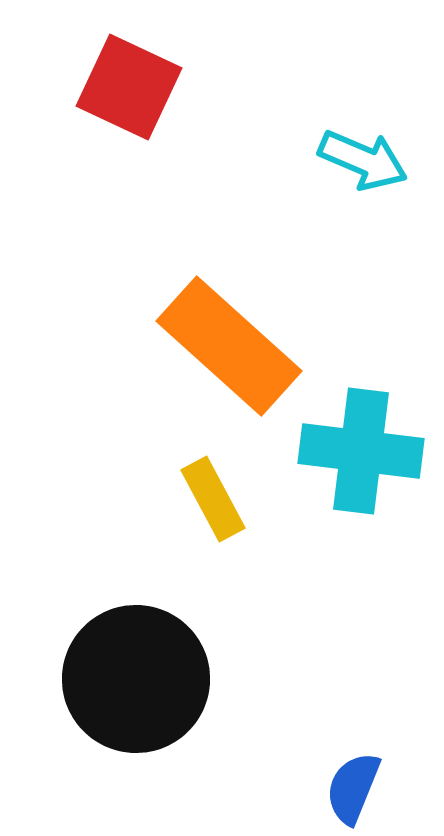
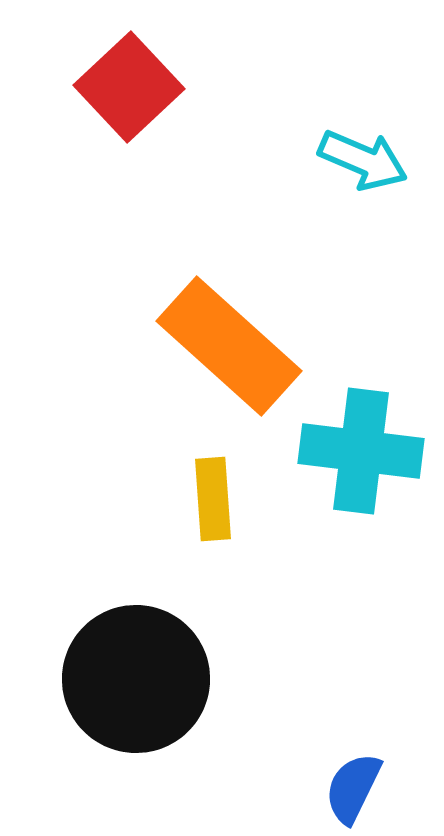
red square: rotated 22 degrees clockwise
yellow rectangle: rotated 24 degrees clockwise
blue semicircle: rotated 4 degrees clockwise
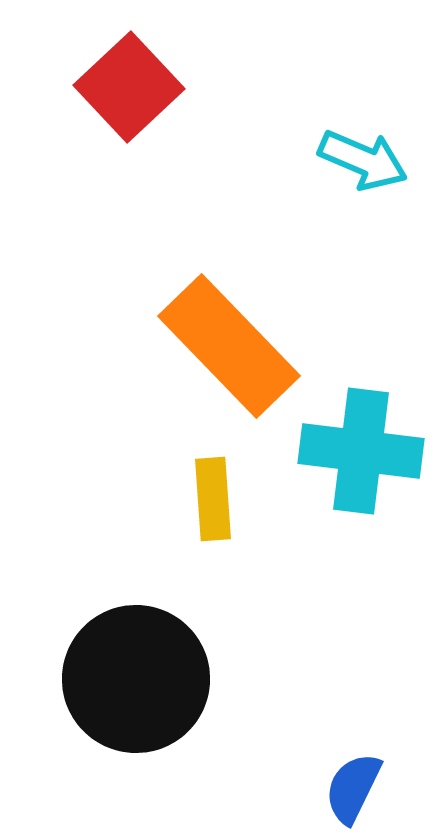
orange rectangle: rotated 4 degrees clockwise
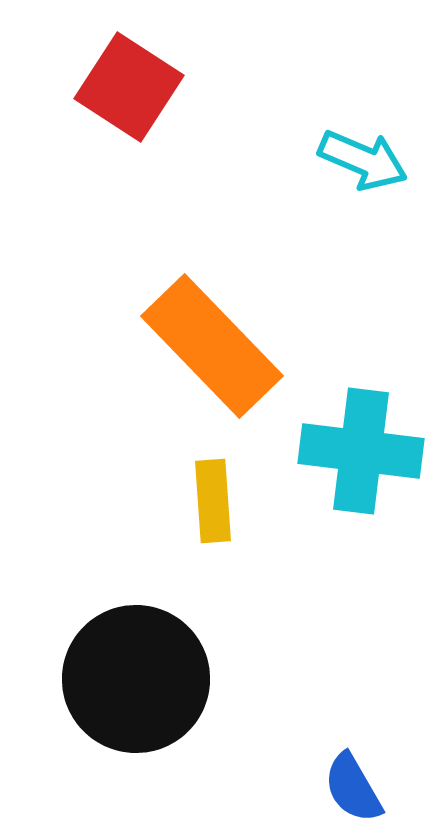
red square: rotated 14 degrees counterclockwise
orange rectangle: moved 17 px left
yellow rectangle: moved 2 px down
blue semicircle: rotated 56 degrees counterclockwise
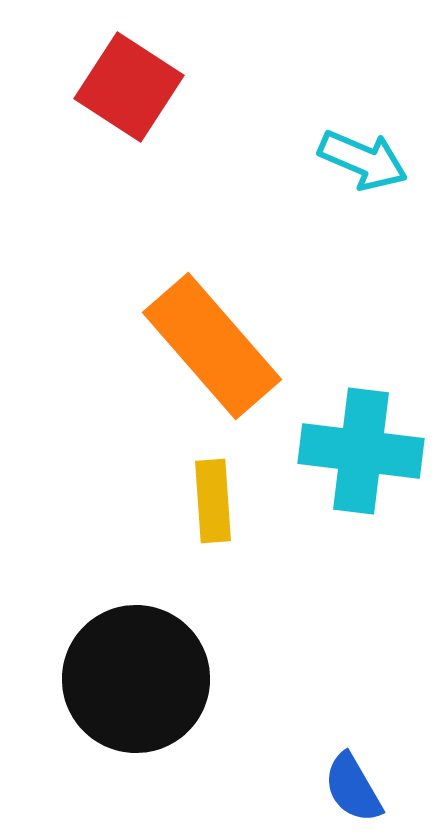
orange rectangle: rotated 3 degrees clockwise
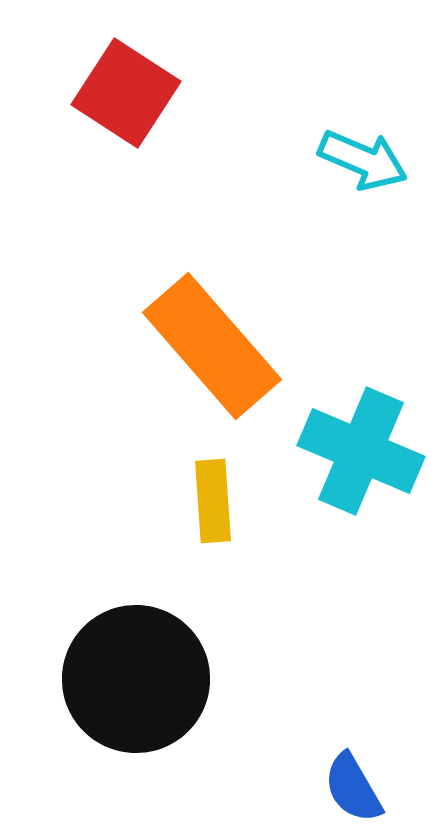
red square: moved 3 px left, 6 px down
cyan cross: rotated 16 degrees clockwise
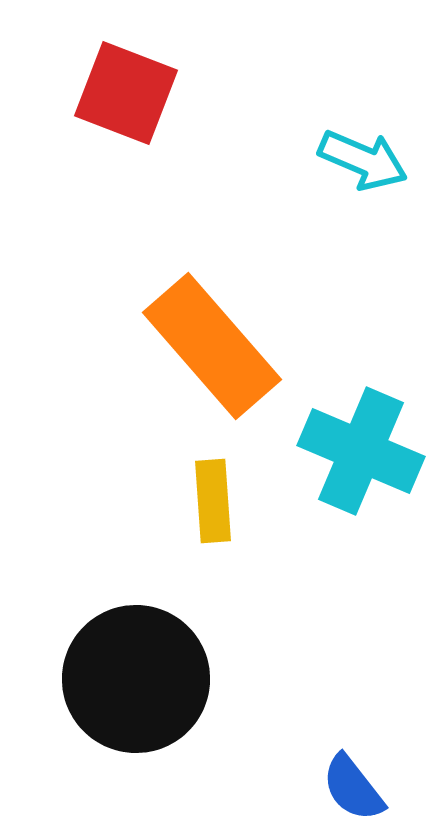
red square: rotated 12 degrees counterclockwise
blue semicircle: rotated 8 degrees counterclockwise
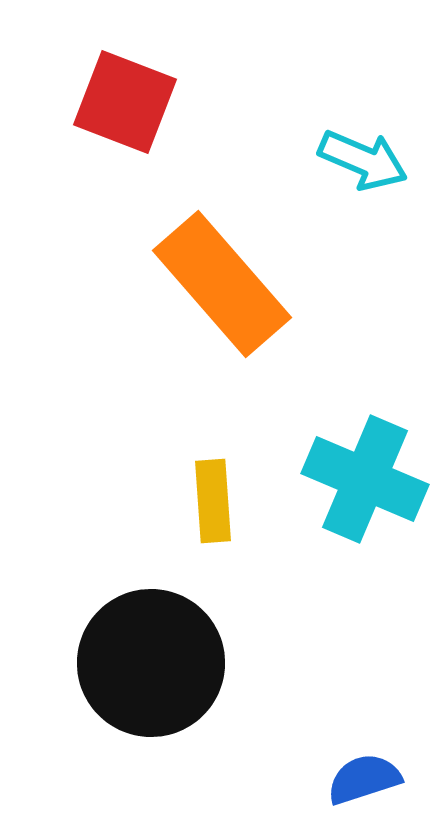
red square: moved 1 px left, 9 px down
orange rectangle: moved 10 px right, 62 px up
cyan cross: moved 4 px right, 28 px down
black circle: moved 15 px right, 16 px up
blue semicircle: moved 11 px right, 9 px up; rotated 110 degrees clockwise
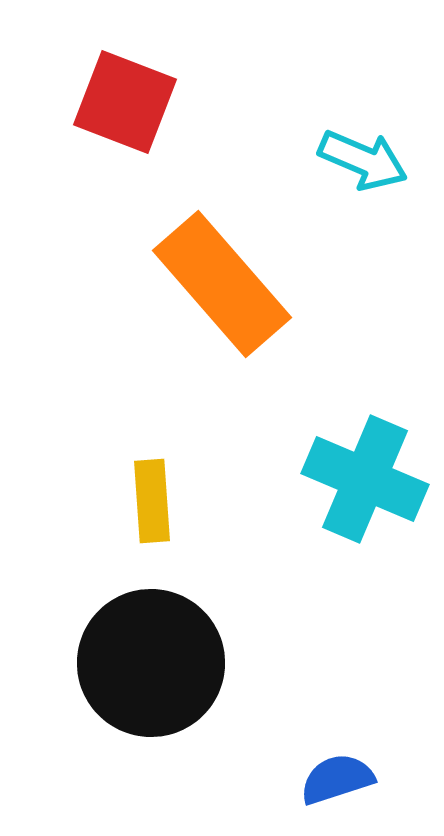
yellow rectangle: moved 61 px left
blue semicircle: moved 27 px left
